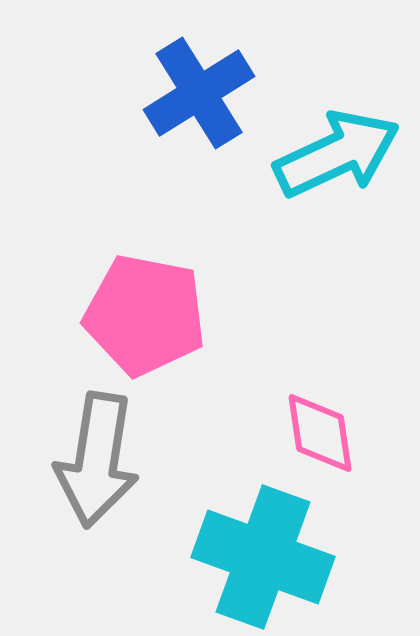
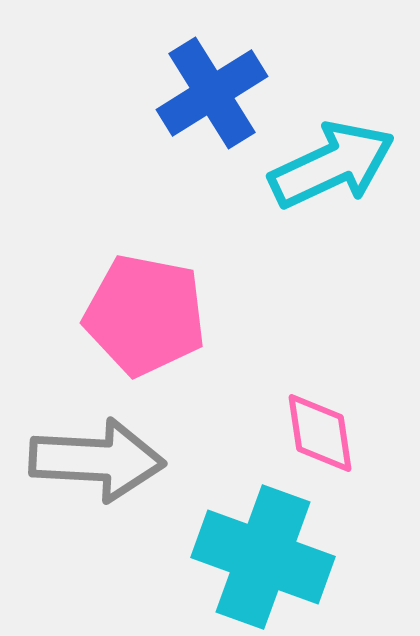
blue cross: moved 13 px right
cyan arrow: moved 5 px left, 11 px down
gray arrow: rotated 96 degrees counterclockwise
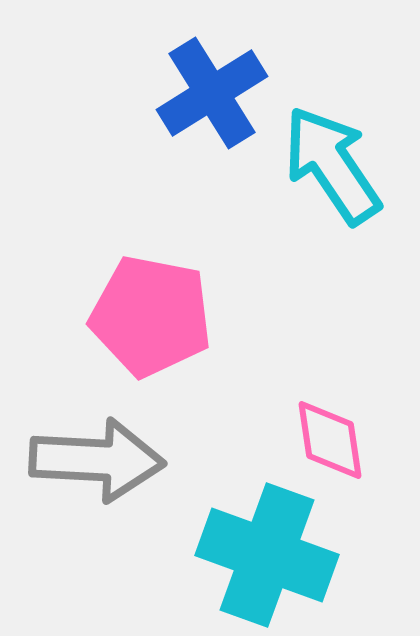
cyan arrow: rotated 99 degrees counterclockwise
pink pentagon: moved 6 px right, 1 px down
pink diamond: moved 10 px right, 7 px down
cyan cross: moved 4 px right, 2 px up
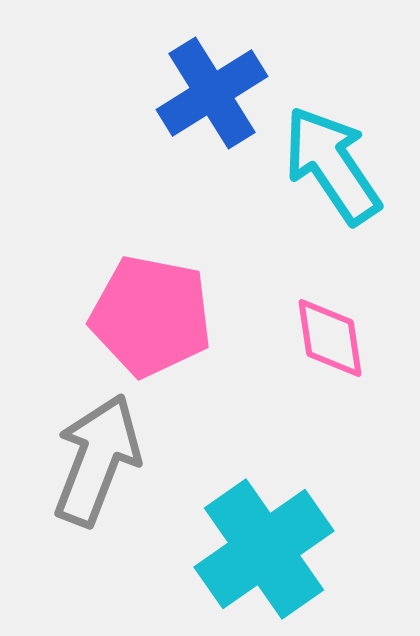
pink diamond: moved 102 px up
gray arrow: rotated 72 degrees counterclockwise
cyan cross: moved 3 px left, 6 px up; rotated 35 degrees clockwise
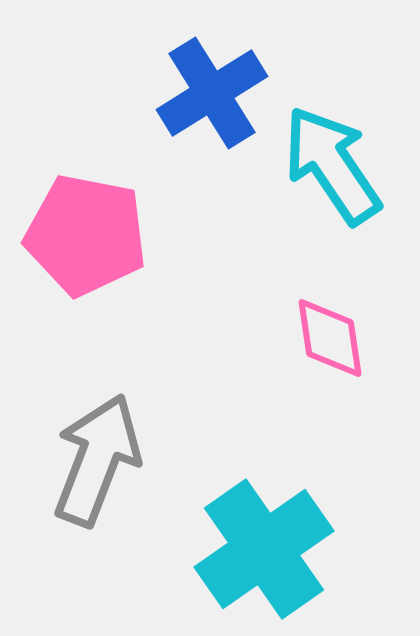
pink pentagon: moved 65 px left, 81 px up
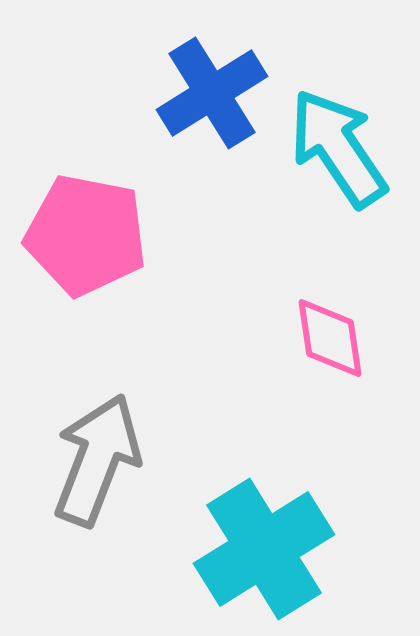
cyan arrow: moved 6 px right, 17 px up
cyan cross: rotated 3 degrees clockwise
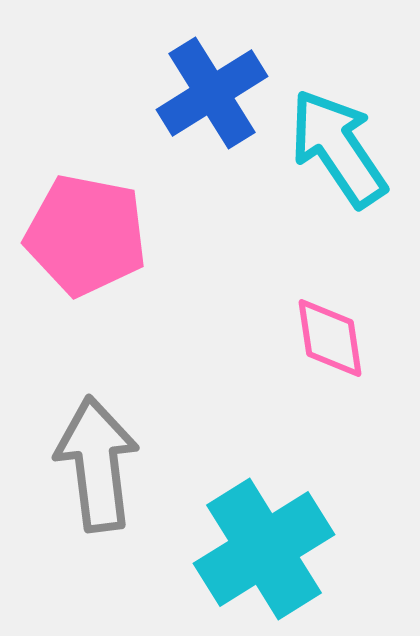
gray arrow: moved 4 px down; rotated 28 degrees counterclockwise
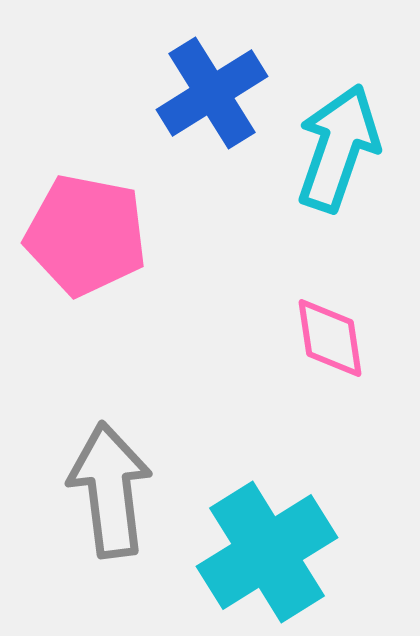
cyan arrow: rotated 53 degrees clockwise
gray arrow: moved 13 px right, 26 px down
cyan cross: moved 3 px right, 3 px down
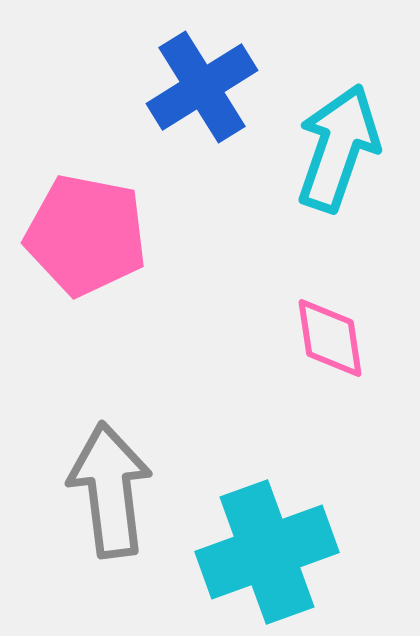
blue cross: moved 10 px left, 6 px up
cyan cross: rotated 12 degrees clockwise
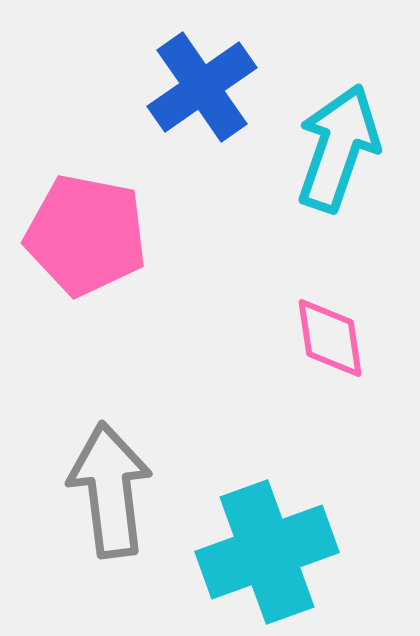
blue cross: rotated 3 degrees counterclockwise
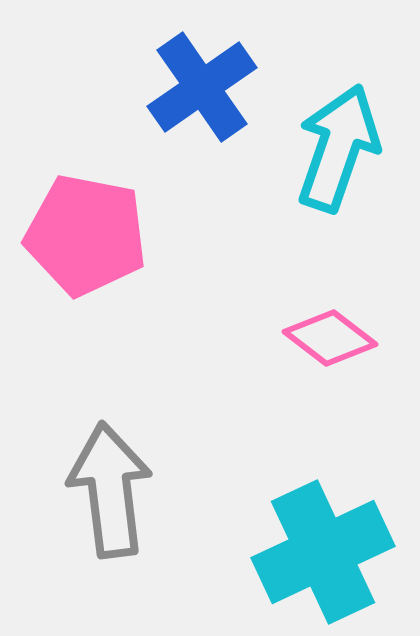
pink diamond: rotated 44 degrees counterclockwise
cyan cross: moved 56 px right; rotated 5 degrees counterclockwise
